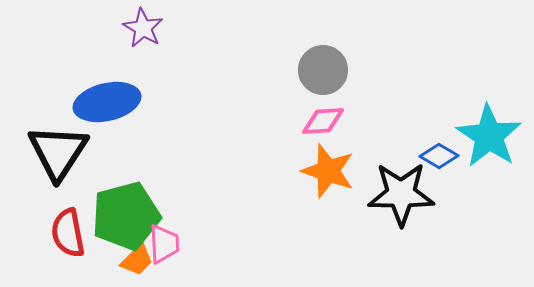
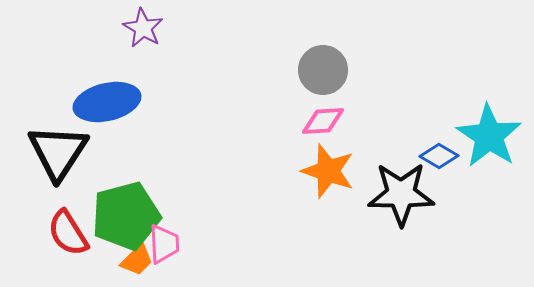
red semicircle: rotated 21 degrees counterclockwise
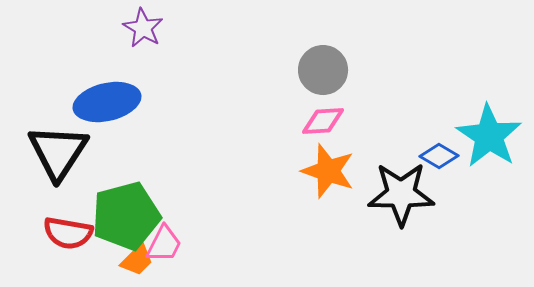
red semicircle: rotated 48 degrees counterclockwise
pink trapezoid: rotated 30 degrees clockwise
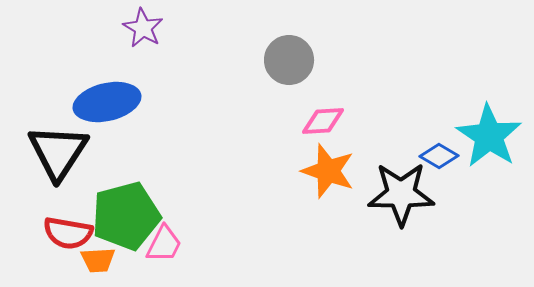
gray circle: moved 34 px left, 10 px up
orange trapezoid: moved 39 px left; rotated 42 degrees clockwise
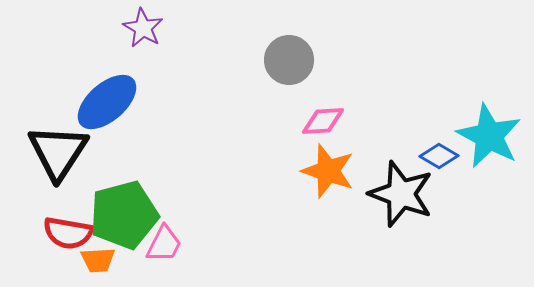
blue ellipse: rotated 28 degrees counterclockwise
cyan star: rotated 6 degrees counterclockwise
black star: rotated 20 degrees clockwise
green pentagon: moved 2 px left, 1 px up
